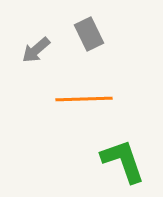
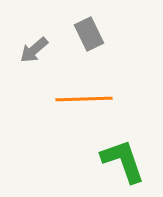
gray arrow: moved 2 px left
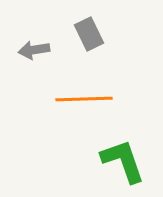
gray arrow: rotated 32 degrees clockwise
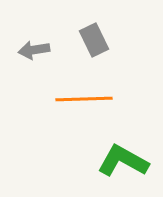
gray rectangle: moved 5 px right, 6 px down
green L-shape: rotated 42 degrees counterclockwise
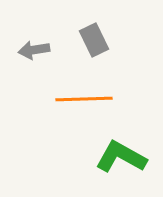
green L-shape: moved 2 px left, 4 px up
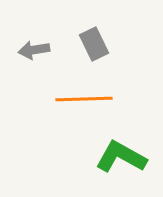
gray rectangle: moved 4 px down
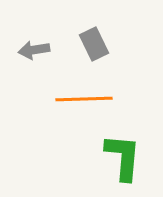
green L-shape: moved 2 px right; rotated 66 degrees clockwise
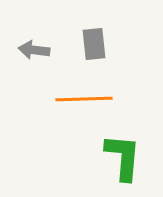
gray rectangle: rotated 20 degrees clockwise
gray arrow: rotated 16 degrees clockwise
